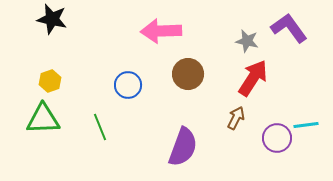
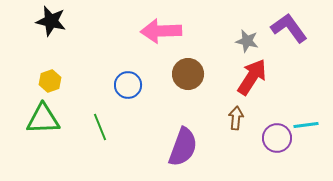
black star: moved 1 px left, 2 px down
red arrow: moved 1 px left, 1 px up
brown arrow: rotated 20 degrees counterclockwise
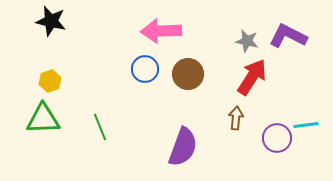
purple L-shape: moved 1 px left, 8 px down; rotated 27 degrees counterclockwise
blue circle: moved 17 px right, 16 px up
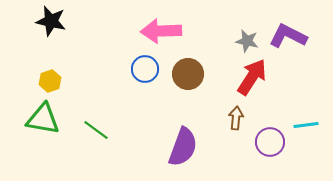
green triangle: rotated 12 degrees clockwise
green line: moved 4 px left, 3 px down; rotated 32 degrees counterclockwise
purple circle: moved 7 px left, 4 px down
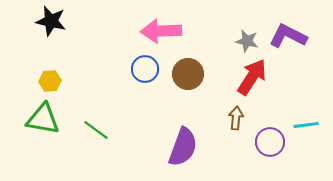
yellow hexagon: rotated 15 degrees clockwise
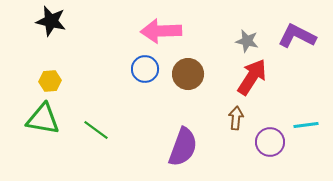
purple L-shape: moved 9 px right
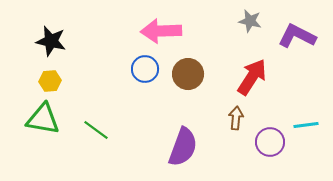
black star: moved 20 px down
gray star: moved 3 px right, 20 px up
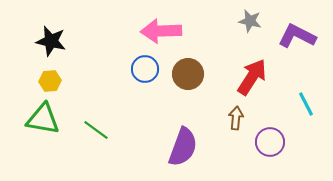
cyan line: moved 21 px up; rotated 70 degrees clockwise
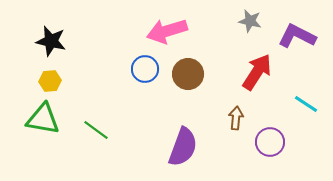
pink arrow: moved 6 px right; rotated 15 degrees counterclockwise
red arrow: moved 5 px right, 5 px up
cyan line: rotated 30 degrees counterclockwise
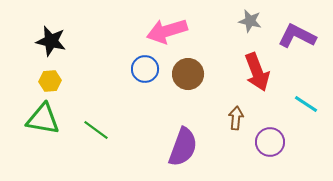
red arrow: rotated 126 degrees clockwise
